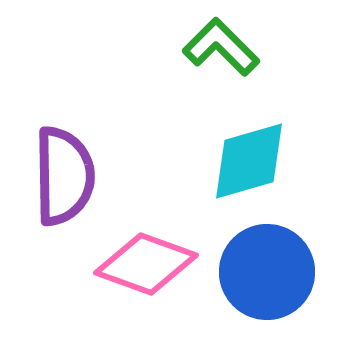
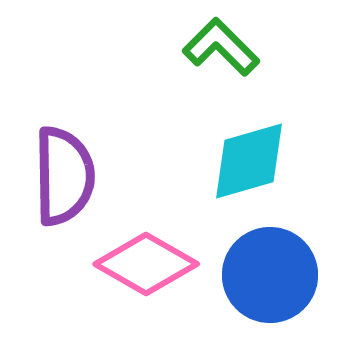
pink diamond: rotated 10 degrees clockwise
blue circle: moved 3 px right, 3 px down
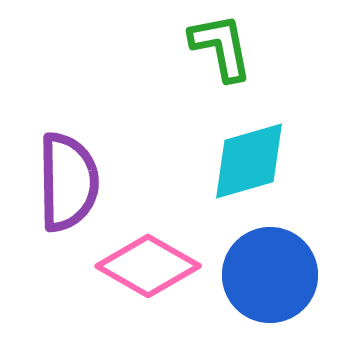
green L-shape: rotated 34 degrees clockwise
purple semicircle: moved 4 px right, 6 px down
pink diamond: moved 2 px right, 2 px down
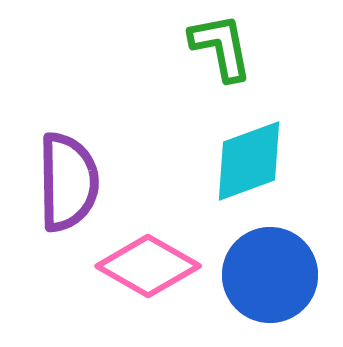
cyan diamond: rotated 4 degrees counterclockwise
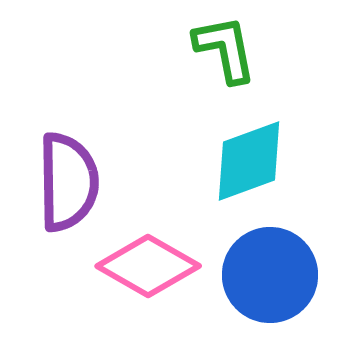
green L-shape: moved 4 px right, 2 px down
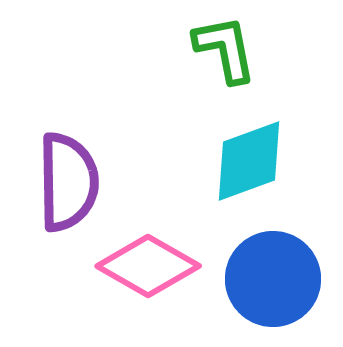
blue circle: moved 3 px right, 4 px down
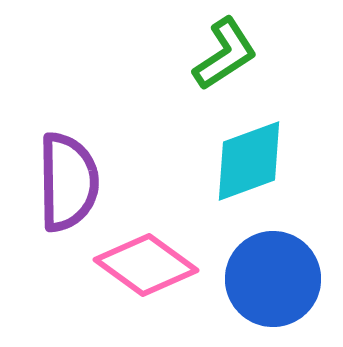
green L-shape: moved 5 px down; rotated 68 degrees clockwise
pink diamond: moved 2 px left, 1 px up; rotated 6 degrees clockwise
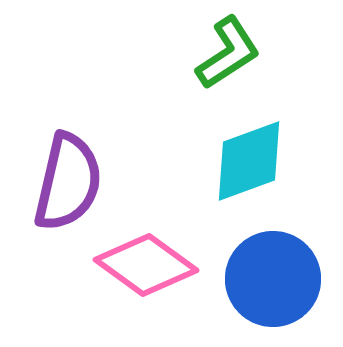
green L-shape: moved 3 px right, 1 px up
purple semicircle: rotated 14 degrees clockwise
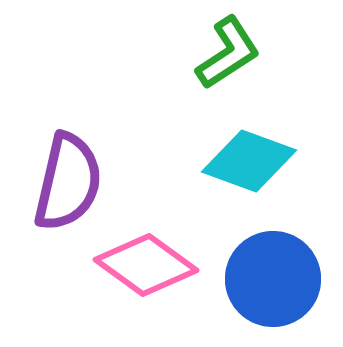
cyan diamond: rotated 40 degrees clockwise
